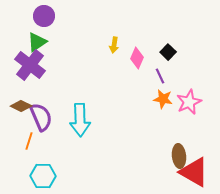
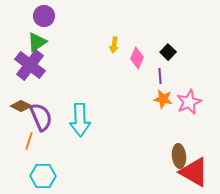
purple line: rotated 21 degrees clockwise
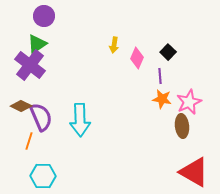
green triangle: moved 2 px down
orange star: moved 1 px left
brown ellipse: moved 3 px right, 30 px up
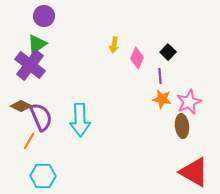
orange line: rotated 12 degrees clockwise
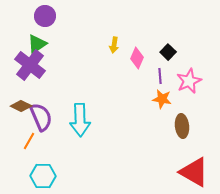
purple circle: moved 1 px right
pink star: moved 21 px up
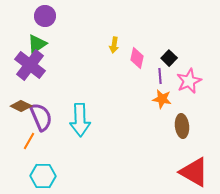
black square: moved 1 px right, 6 px down
pink diamond: rotated 10 degrees counterclockwise
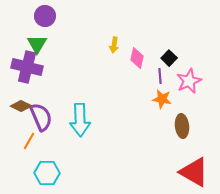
green triangle: rotated 25 degrees counterclockwise
purple cross: moved 3 px left, 2 px down; rotated 24 degrees counterclockwise
cyan hexagon: moved 4 px right, 3 px up
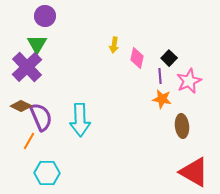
purple cross: rotated 32 degrees clockwise
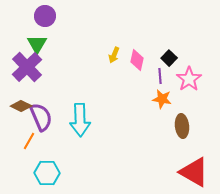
yellow arrow: moved 10 px down; rotated 14 degrees clockwise
pink diamond: moved 2 px down
pink star: moved 2 px up; rotated 10 degrees counterclockwise
